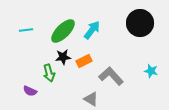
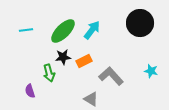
purple semicircle: rotated 48 degrees clockwise
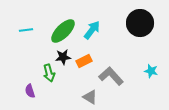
gray triangle: moved 1 px left, 2 px up
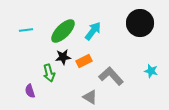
cyan arrow: moved 1 px right, 1 px down
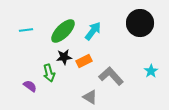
black star: moved 1 px right
cyan star: rotated 24 degrees clockwise
purple semicircle: moved 5 px up; rotated 144 degrees clockwise
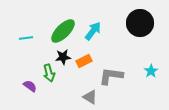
cyan line: moved 8 px down
black star: moved 1 px left
gray L-shape: rotated 40 degrees counterclockwise
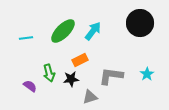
black star: moved 8 px right, 22 px down
orange rectangle: moved 4 px left, 1 px up
cyan star: moved 4 px left, 3 px down
gray triangle: rotated 49 degrees counterclockwise
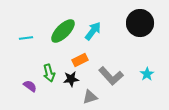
gray L-shape: rotated 140 degrees counterclockwise
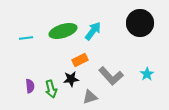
green ellipse: rotated 28 degrees clockwise
green arrow: moved 2 px right, 16 px down
purple semicircle: rotated 48 degrees clockwise
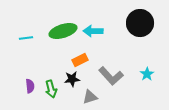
cyan arrow: rotated 126 degrees counterclockwise
black star: moved 1 px right
